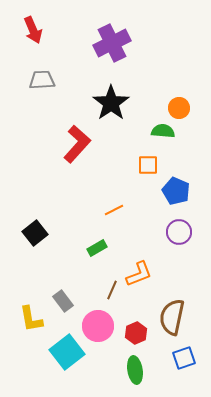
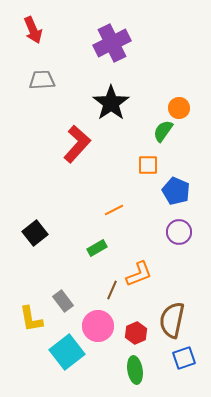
green semicircle: rotated 60 degrees counterclockwise
brown semicircle: moved 3 px down
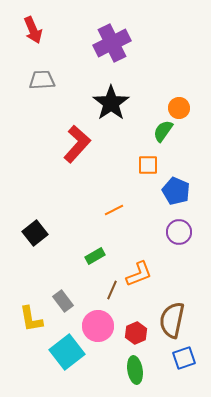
green rectangle: moved 2 px left, 8 px down
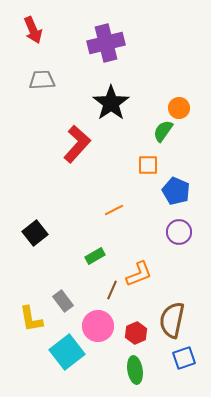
purple cross: moved 6 px left; rotated 12 degrees clockwise
